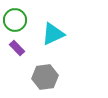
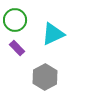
gray hexagon: rotated 20 degrees counterclockwise
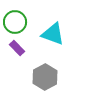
green circle: moved 2 px down
cyan triangle: rotated 45 degrees clockwise
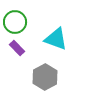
cyan triangle: moved 3 px right, 5 px down
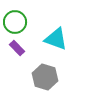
gray hexagon: rotated 15 degrees counterclockwise
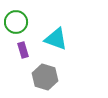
green circle: moved 1 px right
purple rectangle: moved 6 px right, 2 px down; rotated 28 degrees clockwise
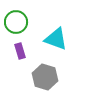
purple rectangle: moved 3 px left, 1 px down
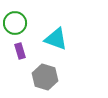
green circle: moved 1 px left, 1 px down
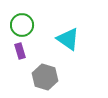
green circle: moved 7 px right, 2 px down
cyan triangle: moved 12 px right; rotated 15 degrees clockwise
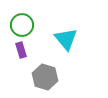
cyan triangle: moved 2 px left; rotated 15 degrees clockwise
purple rectangle: moved 1 px right, 1 px up
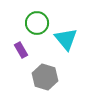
green circle: moved 15 px right, 2 px up
purple rectangle: rotated 14 degrees counterclockwise
